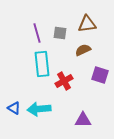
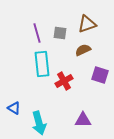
brown triangle: rotated 12 degrees counterclockwise
cyan arrow: moved 14 px down; rotated 100 degrees counterclockwise
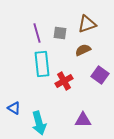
purple square: rotated 18 degrees clockwise
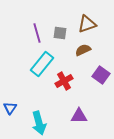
cyan rectangle: rotated 45 degrees clockwise
purple square: moved 1 px right
blue triangle: moved 4 px left; rotated 32 degrees clockwise
purple triangle: moved 4 px left, 4 px up
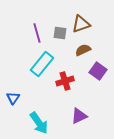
brown triangle: moved 6 px left
purple square: moved 3 px left, 4 px up
red cross: moved 1 px right; rotated 12 degrees clockwise
blue triangle: moved 3 px right, 10 px up
purple triangle: rotated 24 degrees counterclockwise
cyan arrow: rotated 20 degrees counterclockwise
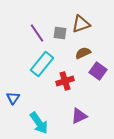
purple line: rotated 18 degrees counterclockwise
brown semicircle: moved 3 px down
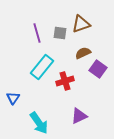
purple line: rotated 18 degrees clockwise
cyan rectangle: moved 3 px down
purple square: moved 2 px up
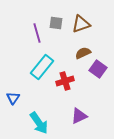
gray square: moved 4 px left, 10 px up
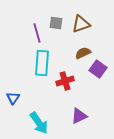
cyan rectangle: moved 4 px up; rotated 35 degrees counterclockwise
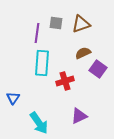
purple line: rotated 24 degrees clockwise
